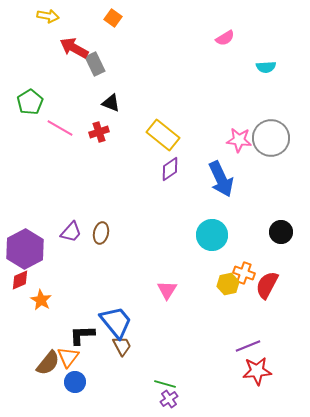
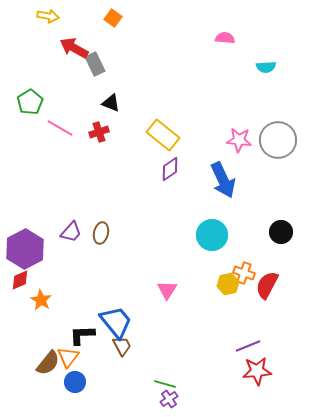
pink semicircle: rotated 144 degrees counterclockwise
gray circle: moved 7 px right, 2 px down
blue arrow: moved 2 px right, 1 px down
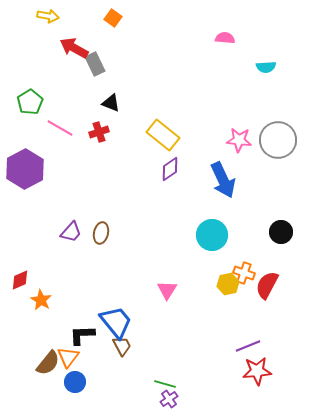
purple hexagon: moved 80 px up
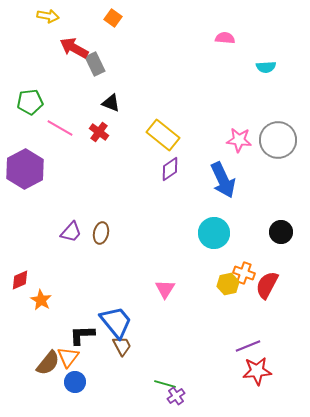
green pentagon: rotated 25 degrees clockwise
red cross: rotated 36 degrees counterclockwise
cyan circle: moved 2 px right, 2 px up
pink triangle: moved 2 px left, 1 px up
purple cross: moved 7 px right, 3 px up
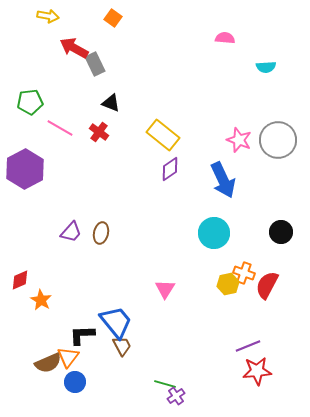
pink star: rotated 15 degrees clockwise
brown semicircle: rotated 28 degrees clockwise
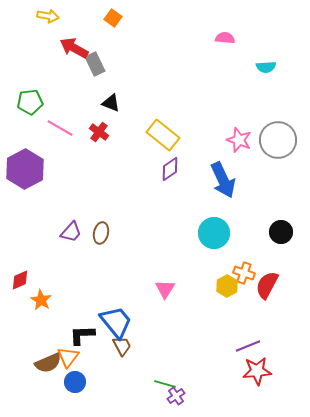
yellow hexagon: moved 1 px left, 2 px down; rotated 15 degrees counterclockwise
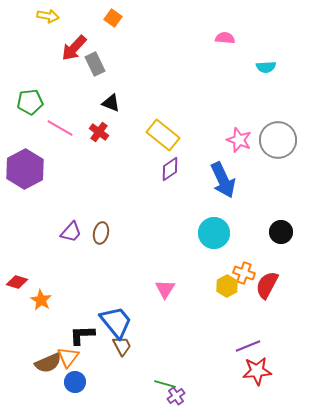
red arrow: rotated 76 degrees counterclockwise
red diamond: moved 3 px left, 2 px down; rotated 40 degrees clockwise
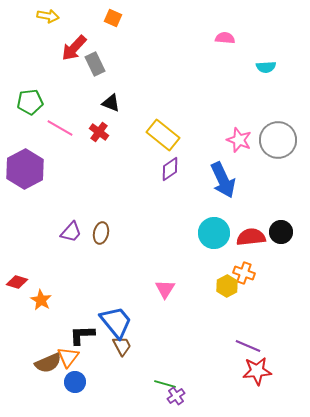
orange square: rotated 12 degrees counterclockwise
red semicircle: moved 16 px left, 48 px up; rotated 56 degrees clockwise
purple line: rotated 45 degrees clockwise
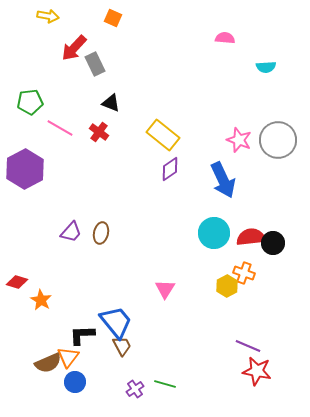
black circle: moved 8 px left, 11 px down
red star: rotated 16 degrees clockwise
purple cross: moved 41 px left, 7 px up
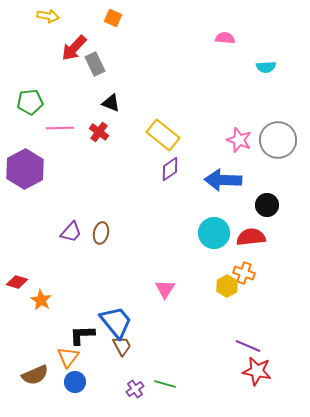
pink line: rotated 32 degrees counterclockwise
blue arrow: rotated 117 degrees clockwise
black circle: moved 6 px left, 38 px up
brown semicircle: moved 13 px left, 12 px down
